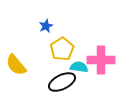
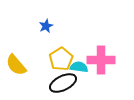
yellow pentagon: moved 1 px left, 10 px down
black ellipse: moved 1 px right, 1 px down
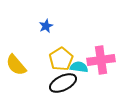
pink cross: rotated 8 degrees counterclockwise
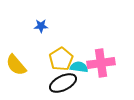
blue star: moved 5 px left; rotated 24 degrees clockwise
pink cross: moved 3 px down
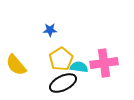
blue star: moved 9 px right, 4 px down
pink cross: moved 3 px right
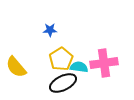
yellow semicircle: moved 2 px down
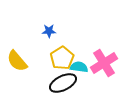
blue star: moved 1 px left, 1 px down
yellow pentagon: moved 1 px right, 1 px up
pink cross: rotated 24 degrees counterclockwise
yellow semicircle: moved 1 px right, 6 px up
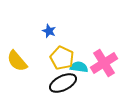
blue star: rotated 24 degrees clockwise
yellow pentagon: rotated 15 degrees counterclockwise
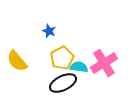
yellow pentagon: rotated 20 degrees clockwise
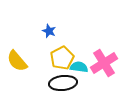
black ellipse: rotated 20 degrees clockwise
